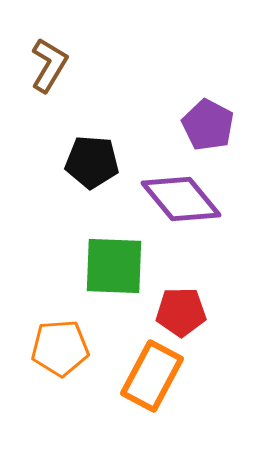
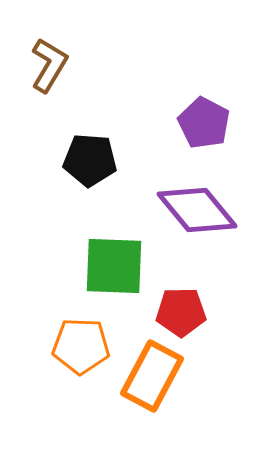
purple pentagon: moved 4 px left, 2 px up
black pentagon: moved 2 px left, 2 px up
purple diamond: moved 16 px right, 11 px down
orange pentagon: moved 21 px right, 2 px up; rotated 6 degrees clockwise
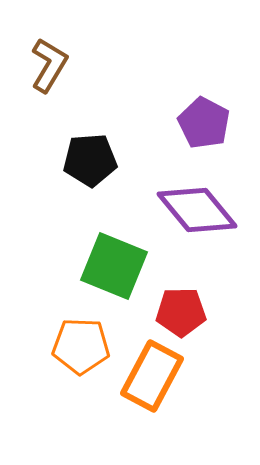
black pentagon: rotated 8 degrees counterclockwise
green square: rotated 20 degrees clockwise
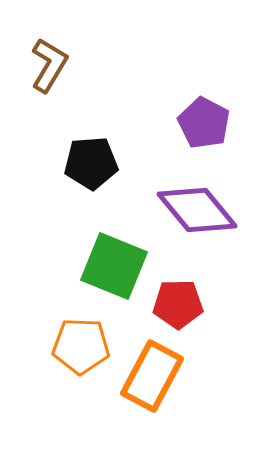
black pentagon: moved 1 px right, 3 px down
red pentagon: moved 3 px left, 8 px up
